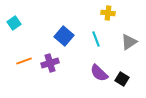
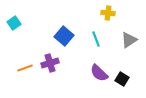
gray triangle: moved 2 px up
orange line: moved 1 px right, 7 px down
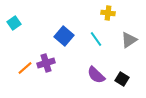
cyan line: rotated 14 degrees counterclockwise
purple cross: moved 4 px left
orange line: rotated 21 degrees counterclockwise
purple semicircle: moved 3 px left, 2 px down
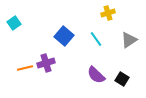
yellow cross: rotated 24 degrees counterclockwise
orange line: rotated 28 degrees clockwise
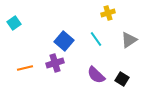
blue square: moved 5 px down
purple cross: moved 9 px right
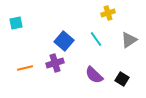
cyan square: moved 2 px right; rotated 24 degrees clockwise
purple semicircle: moved 2 px left
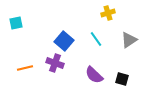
purple cross: rotated 36 degrees clockwise
black square: rotated 16 degrees counterclockwise
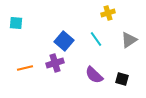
cyan square: rotated 16 degrees clockwise
purple cross: rotated 36 degrees counterclockwise
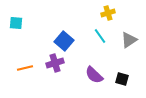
cyan line: moved 4 px right, 3 px up
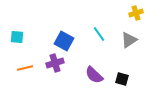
yellow cross: moved 28 px right
cyan square: moved 1 px right, 14 px down
cyan line: moved 1 px left, 2 px up
blue square: rotated 12 degrees counterclockwise
